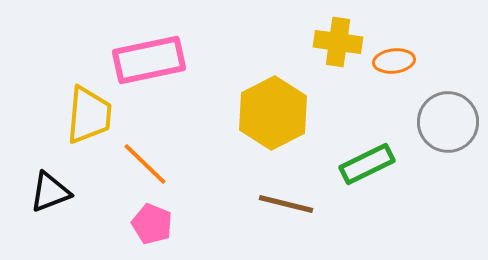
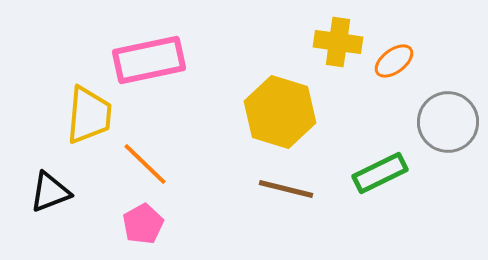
orange ellipse: rotated 30 degrees counterclockwise
yellow hexagon: moved 7 px right, 1 px up; rotated 16 degrees counterclockwise
green rectangle: moved 13 px right, 9 px down
brown line: moved 15 px up
pink pentagon: moved 9 px left; rotated 21 degrees clockwise
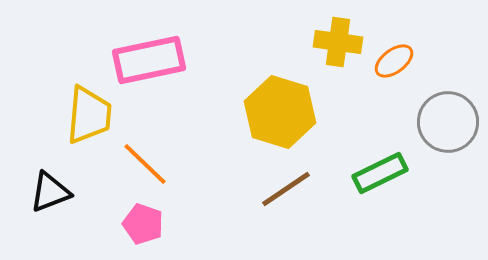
brown line: rotated 48 degrees counterclockwise
pink pentagon: rotated 24 degrees counterclockwise
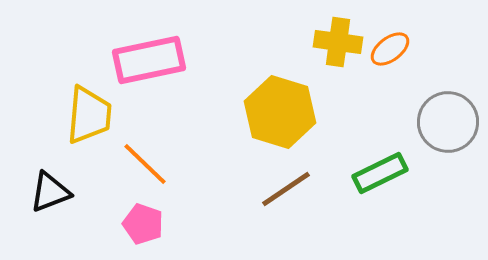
orange ellipse: moved 4 px left, 12 px up
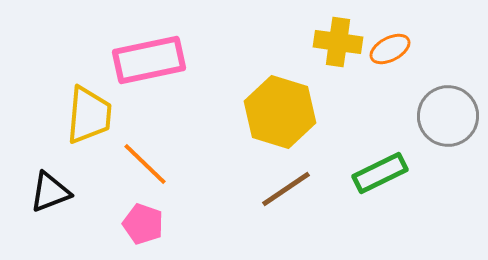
orange ellipse: rotated 9 degrees clockwise
gray circle: moved 6 px up
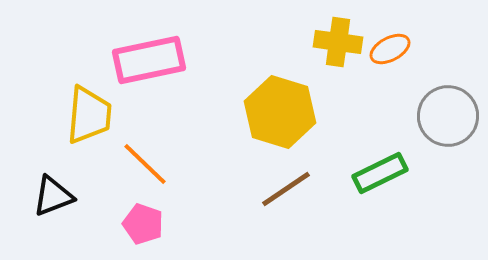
black triangle: moved 3 px right, 4 px down
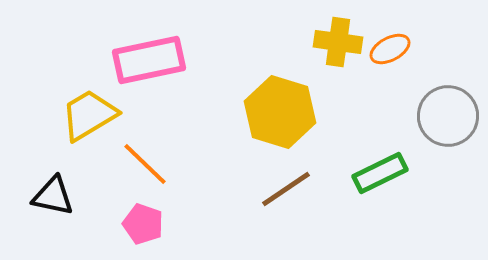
yellow trapezoid: rotated 126 degrees counterclockwise
black triangle: rotated 33 degrees clockwise
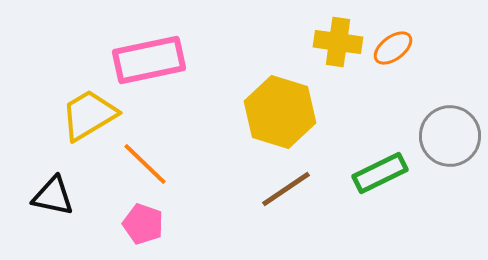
orange ellipse: moved 3 px right, 1 px up; rotated 9 degrees counterclockwise
gray circle: moved 2 px right, 20 px down
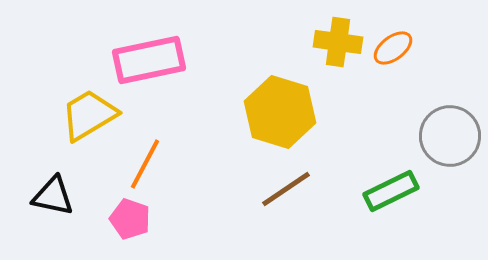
orange line: rotated 74 degrees clockwise
green rectangle: moved 11 px right, 18 px down
pink pentagon: moved 13 px left, 5 px up
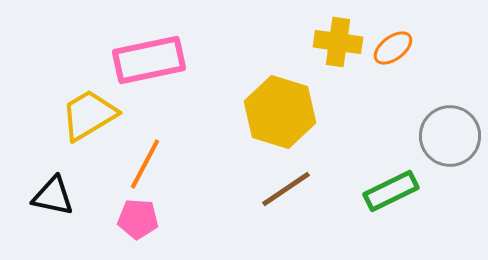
pink pentagon: moved 8 px right; rotated 15 degrees counterclockwise
